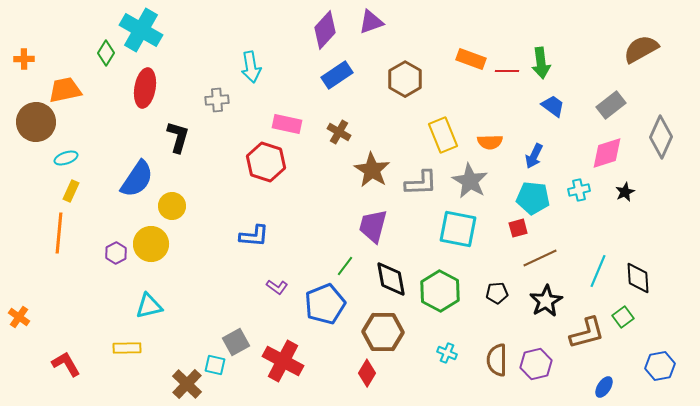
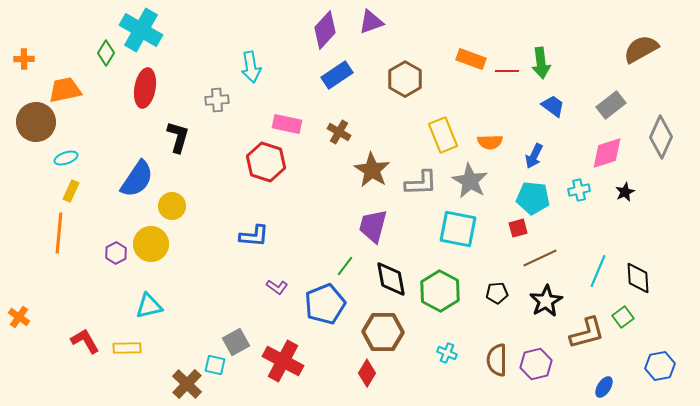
red L-shape at (66, 364): moved 19 px right, 23 px up
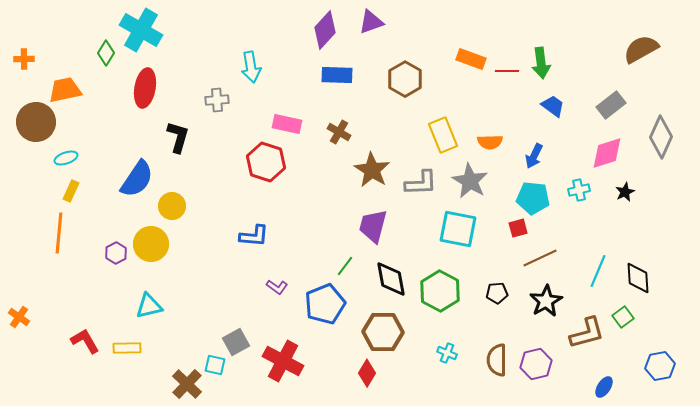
blue rectangle at (337, 75): rotated 36 degrees clockwise
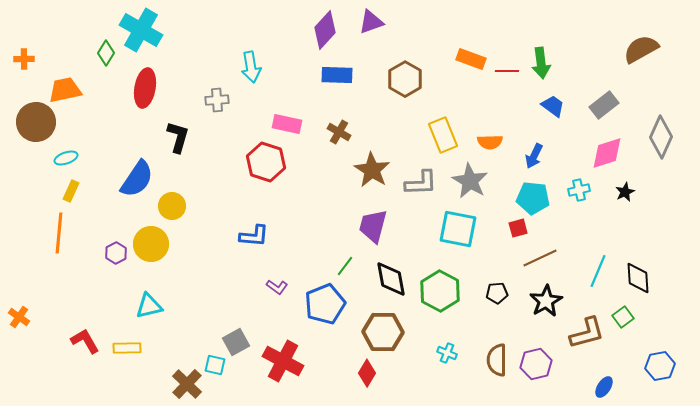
gray rectangle at (611, 105): moved 7 px left
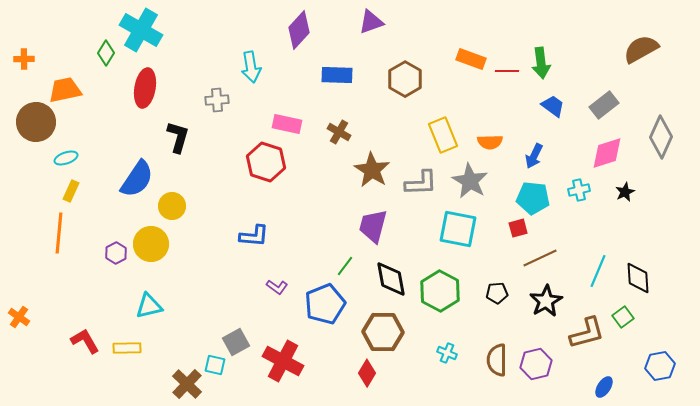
purple diamond at (325, 30): moved 26 px left
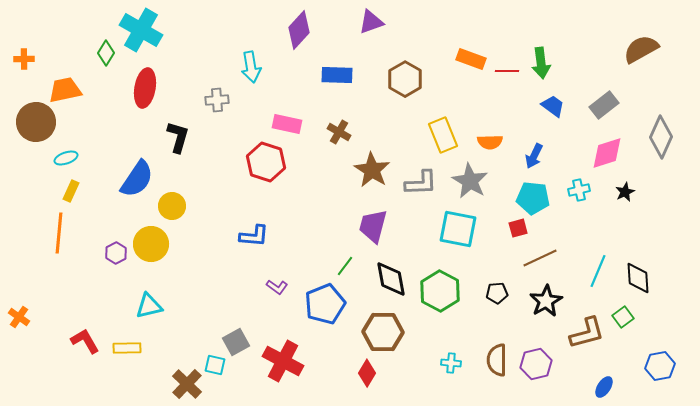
cyan cross at (447, 353): moved 4 px right, 10 px down; rotated 18 degrees counterclockwise
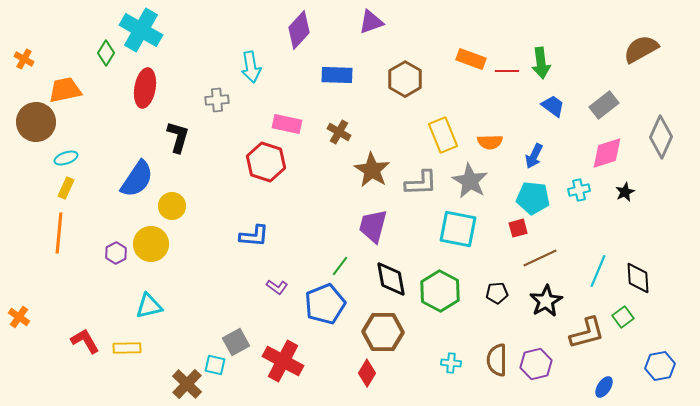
orange cross at (24, 59): rotated 30 degrees clockwise
yellow rectangle at (71, 191): moved 5 px left, 3 px up
green line at (345, 266): moved 5 px left
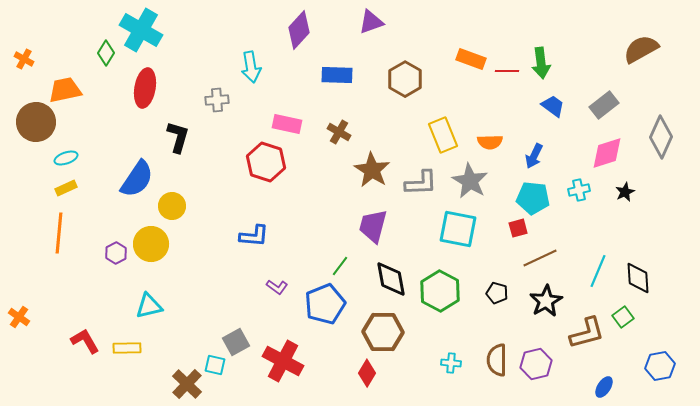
yellow rectangle at (66, 188): rotated 40 degrees clockwise
black pentagon at (497, 293): rotated 20 degrees clockwise
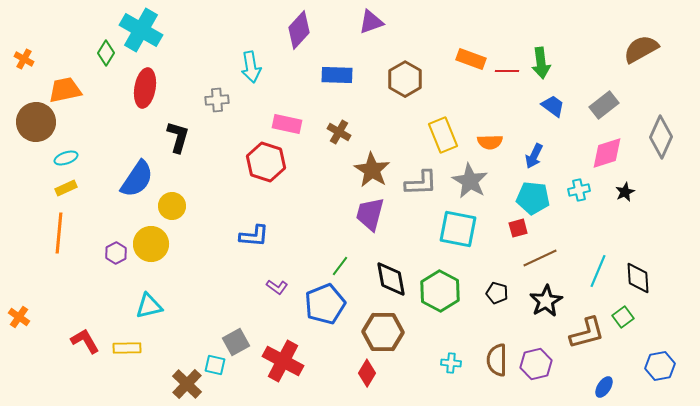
purple trapezoid at (373, 226): moved 3 px left, 12 px up
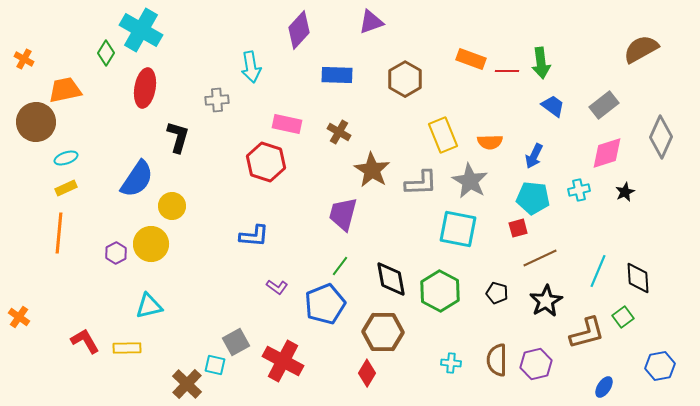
purple trapezoid at (370, 214): moved 27 px left
